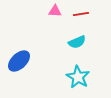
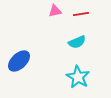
pink triangle: rotated 16 degrees counterclockwise
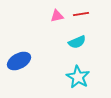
pink triangle: moved 2 px right, 5 px down
blue ellipse: rotated 15 degrees clockwise
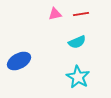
pink triangle: moved 2 px left, 2 px up
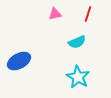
red line: moved 7 px right; rotated 63 degrees counterclockwise
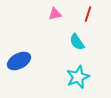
cyan semicircle: rotated 78 degrees clockwise
cyan star: rotated 20 degrees clockwise
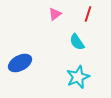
pink triangle: rotated 24 degrees counterclockwise
blue ellipse: moved 1 px right, 2 px down
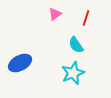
red line: moved 2 px left, 4 px down
cyan semicircle: moved 1 px left, 3 px down
cyan star: moved 5 px left, 4 px up
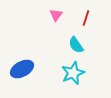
pink triangle: moved 1 px right, 1 px down; rotated 16 degrees counterclockwise
blue ellipse: moved 2 px right, 6 px down
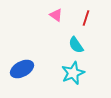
pink triangle: rotated 32 degrees counterclockwise
